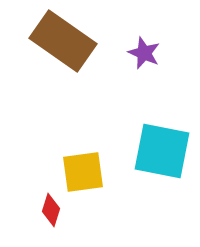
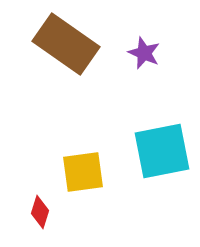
brown rectangle: moved 3 px right, 3 px down
cyan square: rotated 22 degrees counterclockwise
red diamond: moved 11 px left, 2 px down
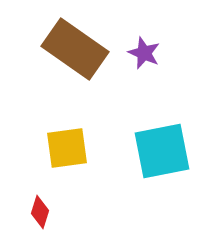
brown rectangle: moved 9 px right, 5 px down
yellow square: moved 16 px left, 24 px up
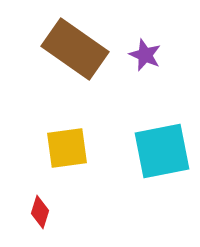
purple star: moved 1 px right, 2 px down
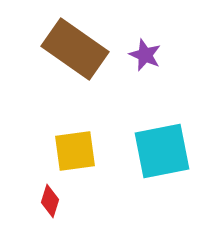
yellow square: moved 8 px right, 3 px down
red diamond: moved 10 px right, 11 px up
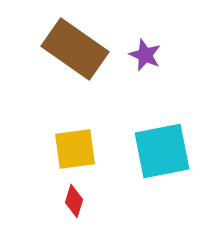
yellow square: moved 2 px up
red diamond: moved 24 px right
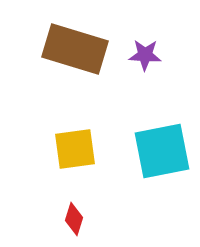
brown rectangle: rotated 18 degrees counterclockwise
purple star: rotated 20 degrees counterclockwise
red diamond: moved 18 px down
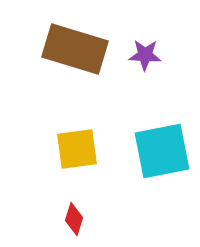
yellow square: moved 2 px right
